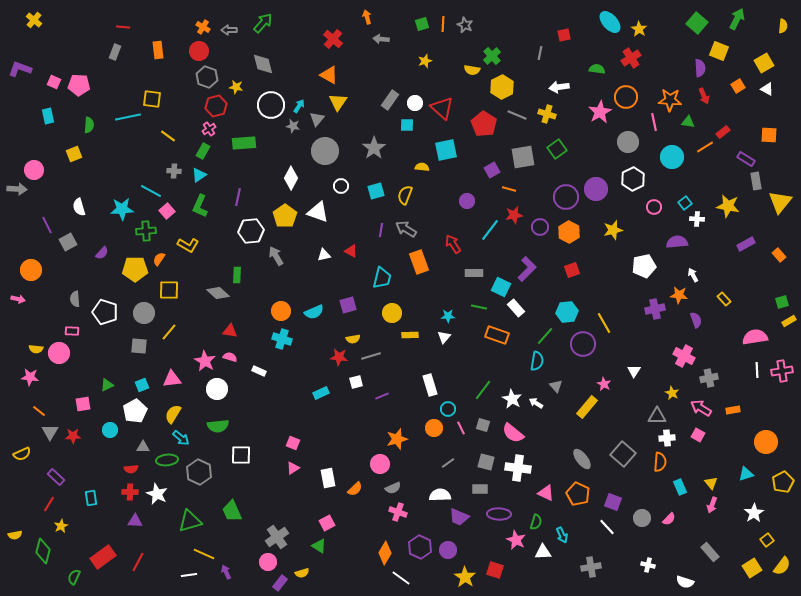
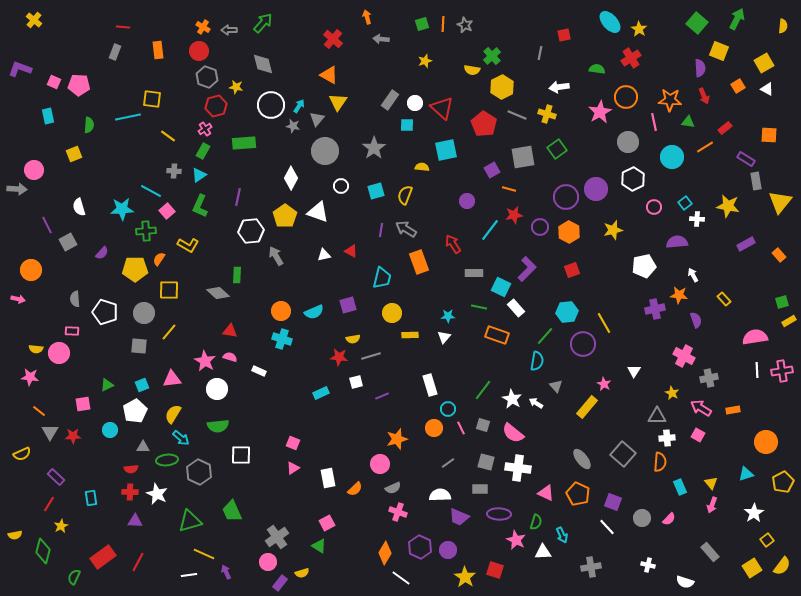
pink cross at (209, 129): moved 4 px left
red rectangle at (723, 132): moved 2 px right, 4 px up
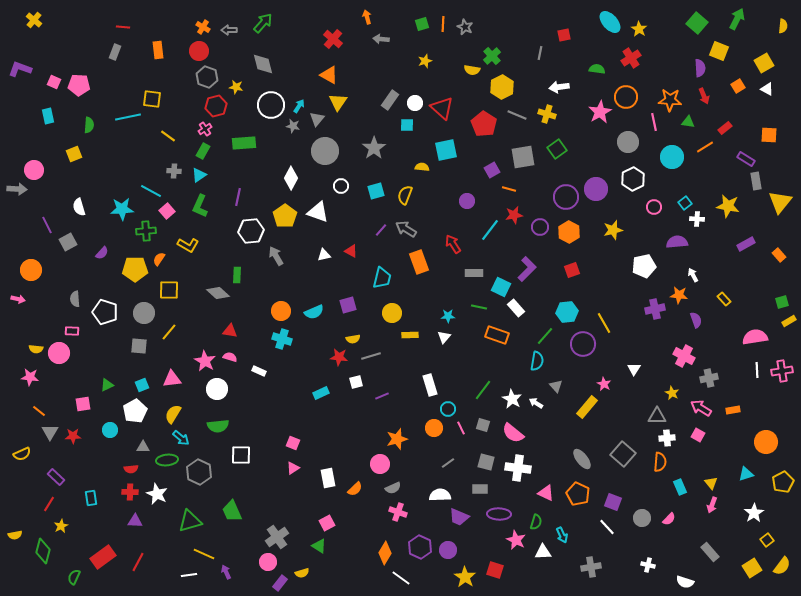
gray star at (465, 25): moved 2 px down
purple line at (381, 230): rotated 32 degrees clockwise
white triangle at (634, 371): moved 2 px up
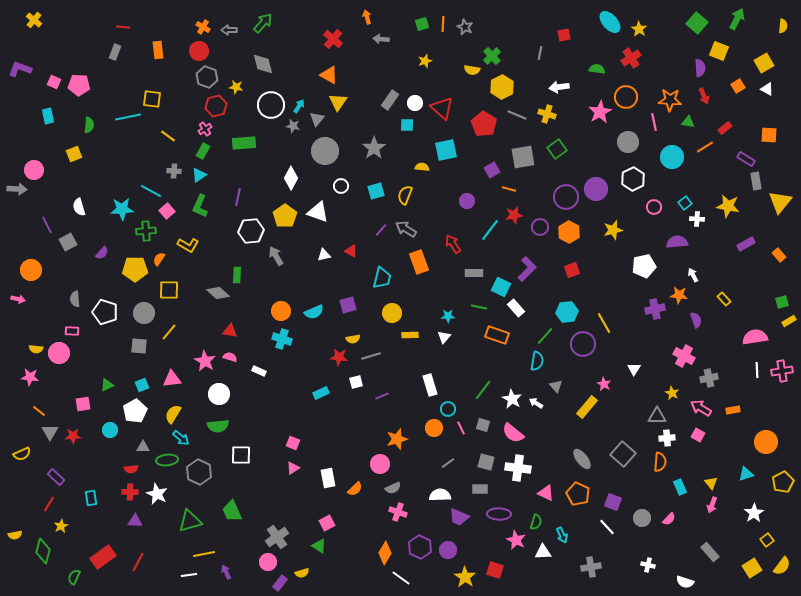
white circle at (217, 389): moved 2 px right, 5 px down
yellow line at (204, 554): rotated 35 degrees counterclockwise
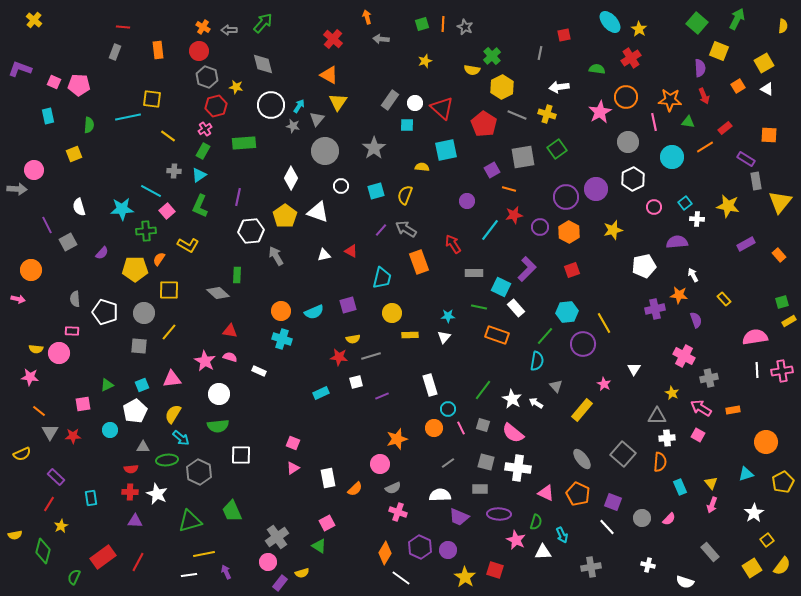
yellow rectangle at (587, 407): moved 5 px left, 3 px down
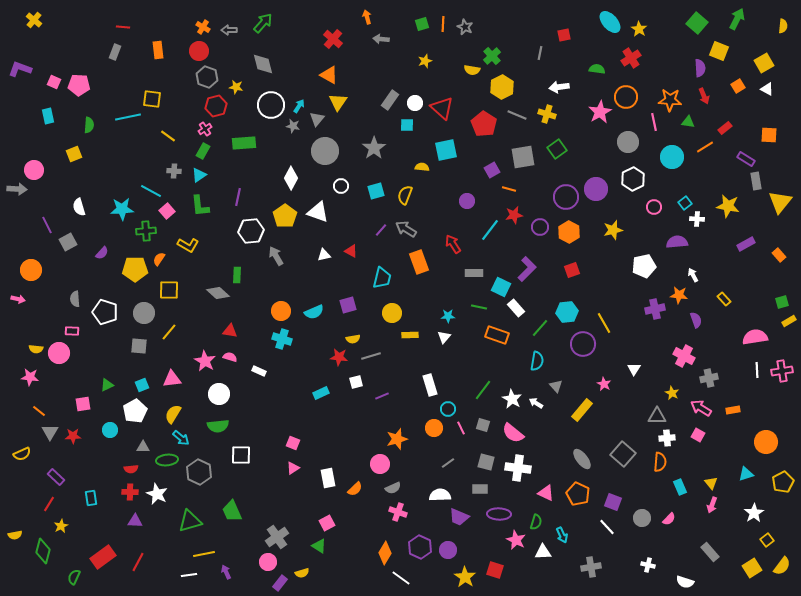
green L-shape at (200, 206): rotated 30 degrees counterclockwise
green line at (545, 336): moved 5 px left, 8 px up
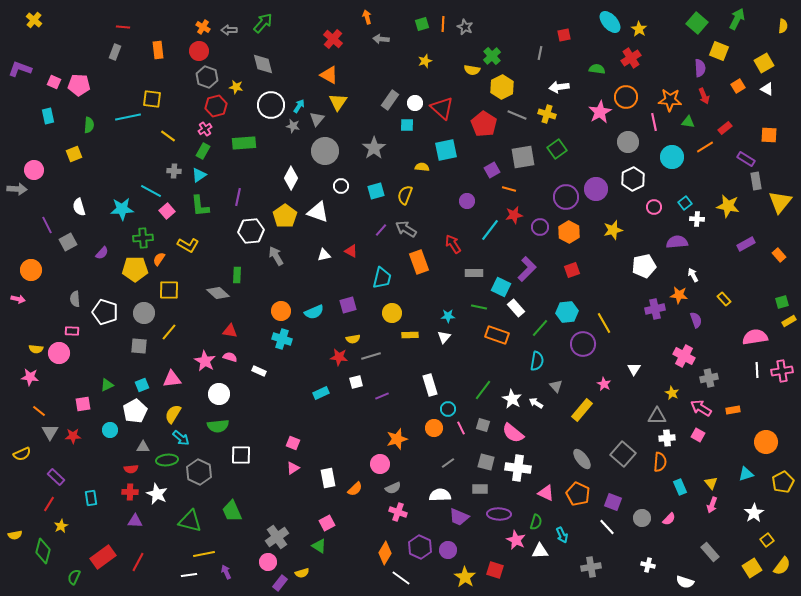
green cross at (146, 231): moved 3 px left, 7 px down
green triangle at (190, 521): rotated 30 degrees clockwise
white triangle at (543, 552): moved 3 px left, 1 px up
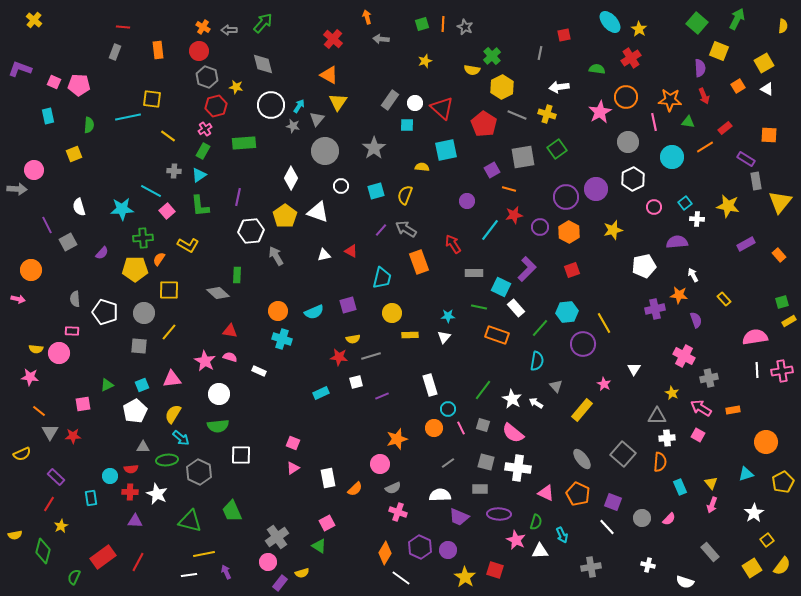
orange circle at (281, 311): moved 3 px left
cyan circle at (110, 430): moved 46 px down
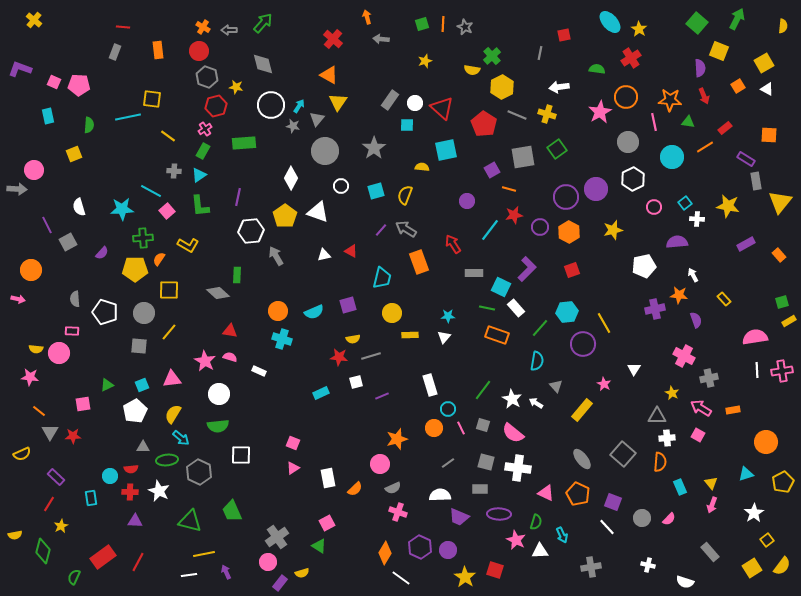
green line at (479, 307): moved 8 px right, 1 px down
white star at (157, 494): moved 2 px right, 3 px up
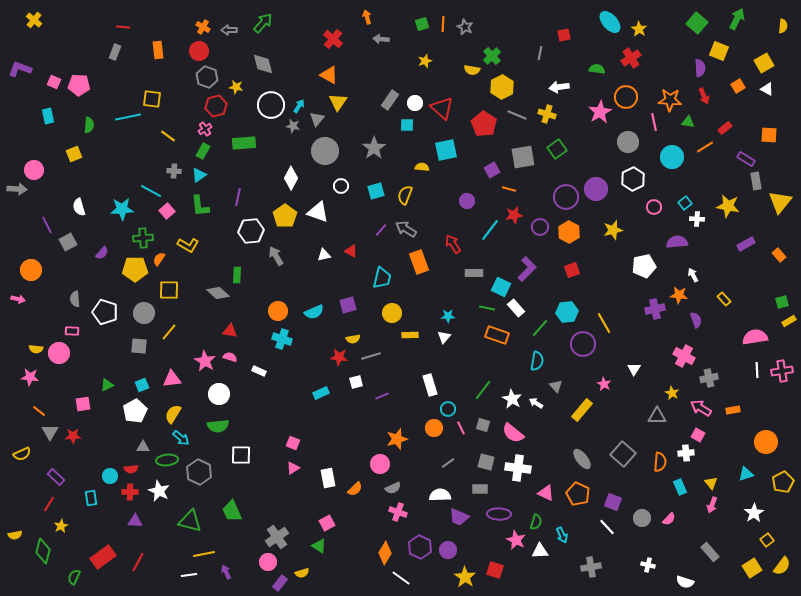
white cross at (667, 438): moved 19 px right, 15 px down
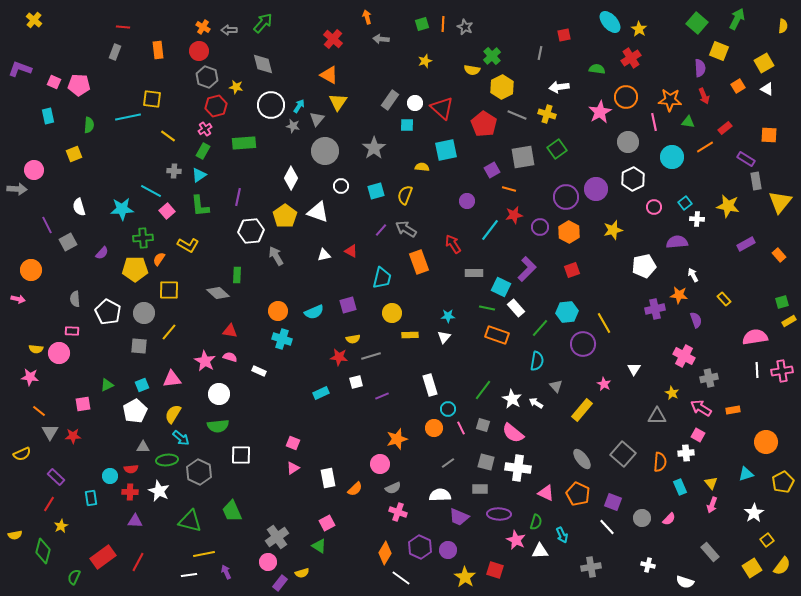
white pentagon at (105, 312): moved 3 px right; rotated 10 degrees clockwise
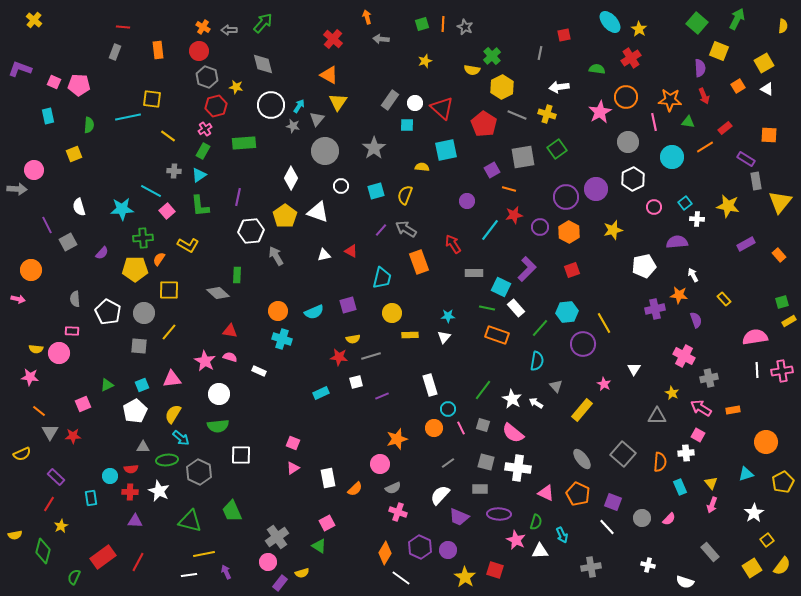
pink square at (83, 404): rotated 14 degrees counterclockwise
white semicircle at (440, 495): rotated 45 degrees counterclockwise
